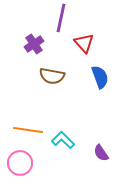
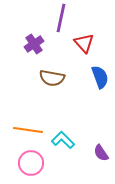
brown semicircle: moved 2 px down
pink circle: moved 11 px right
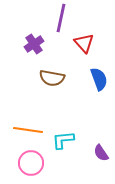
blue semicircle: moved 1 px left, 2 px down
cyan L-shape: rotated 50 degrees counterclockwise
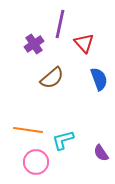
purple line: moved 1 px left, 6 px down
brown semicircle: rotated 50 degrees counterclockwise
cyan L-shape: rotated 10 degrees counterclockwise
pink circle: moved 5 px right, 1 px up
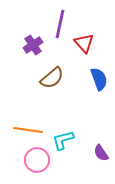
purple cross: moved 1 px left, 1 px down
pink circle: moved 1 px right, 2 px up
